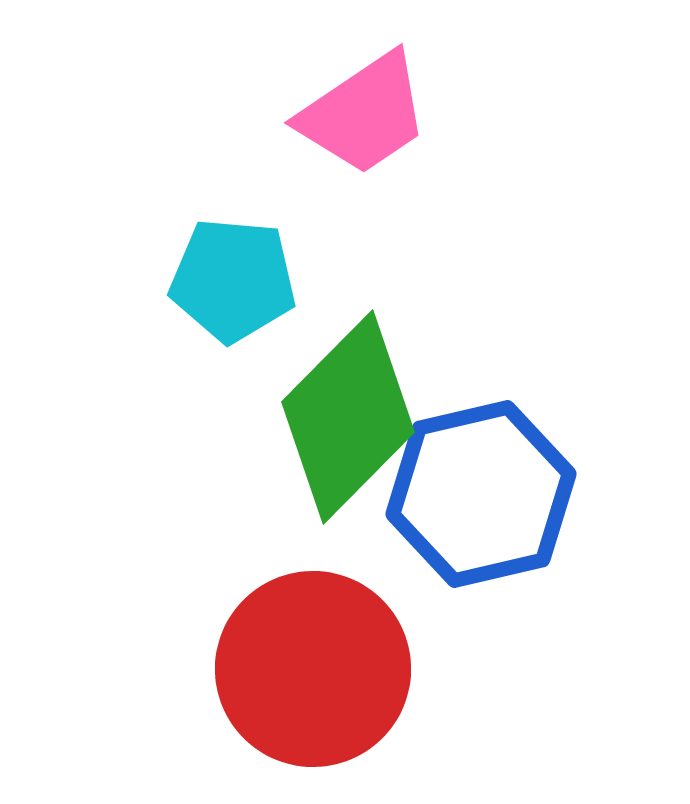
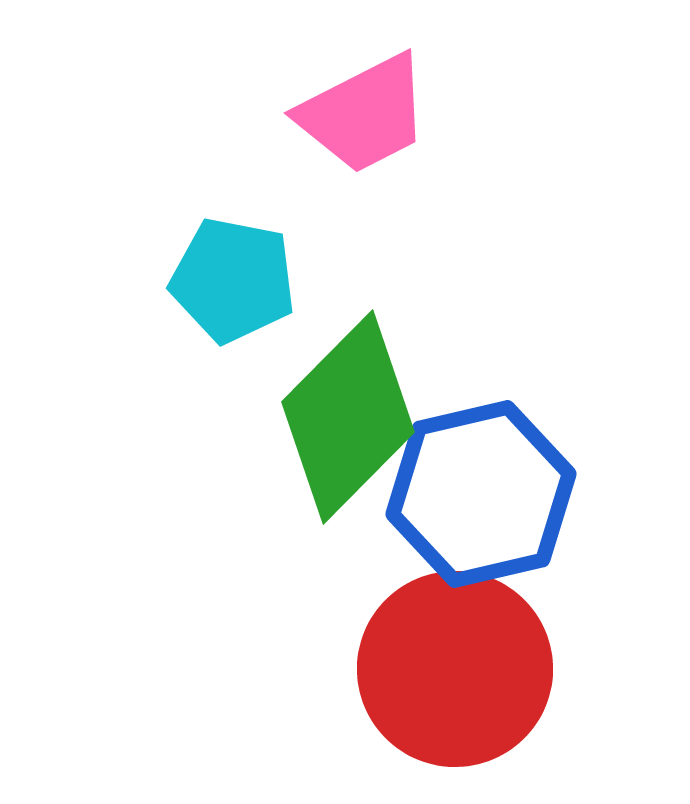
pink trapezoid: rotated 7 degrees clockwise
cyan pentagon: rotated 6 degrees clockwise
red circle: moved 142 px right
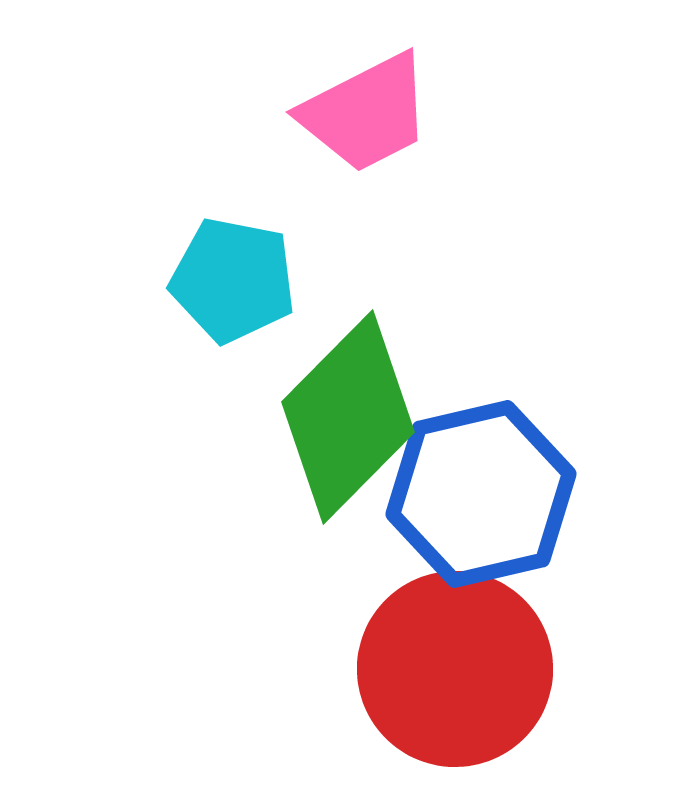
pink trapezoid: moved 2 px right, 1 px up
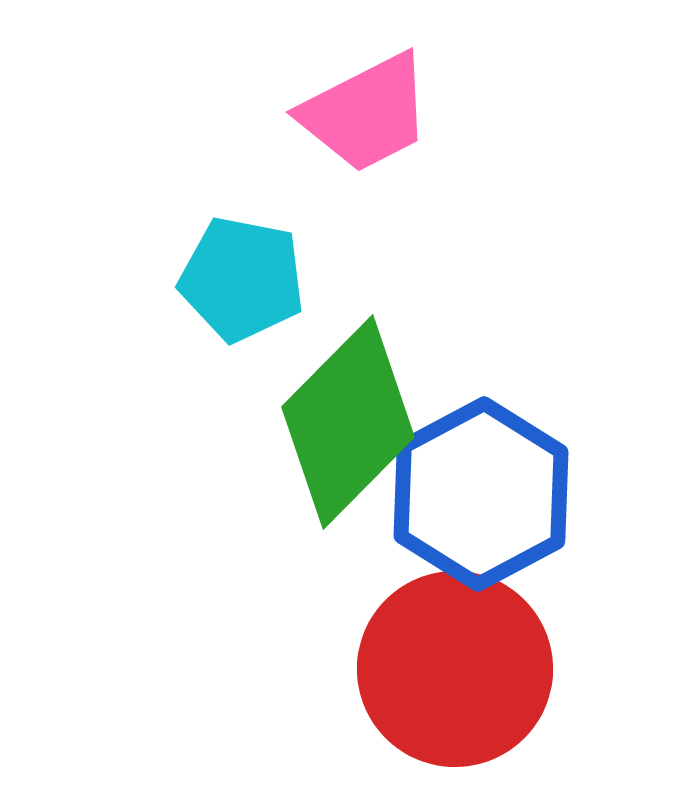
cyan pentagon: moved 9 px right, 1 px up
green diamond: moved 5 px down
blue hexagon: rotated 15 degrees counterclockwise
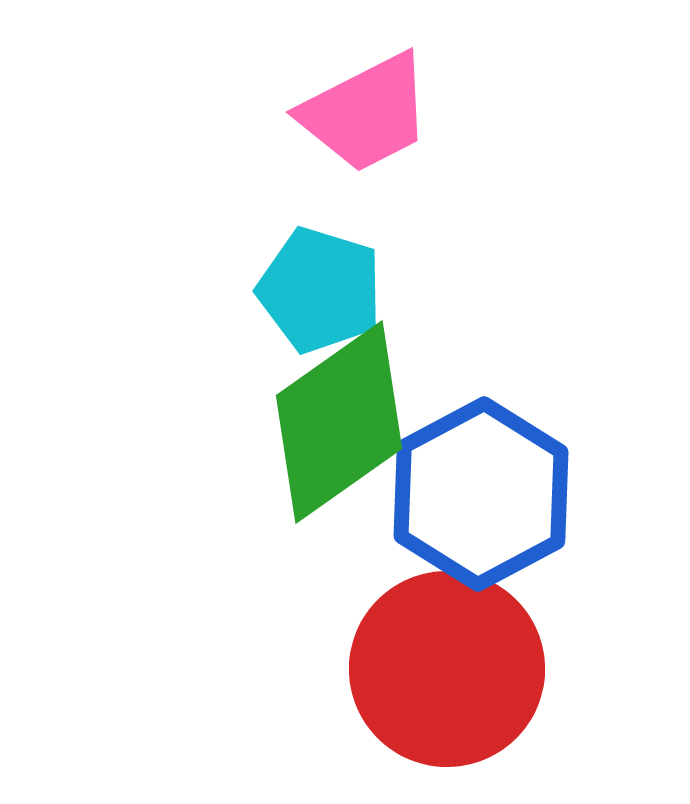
cyan pentagon: moved 78 px right, 11 px down; rotated 6 degrees clockwise
green diamond: moved 9 px left; rotated 10 degrees clockwise
red circle: moved 8 px left
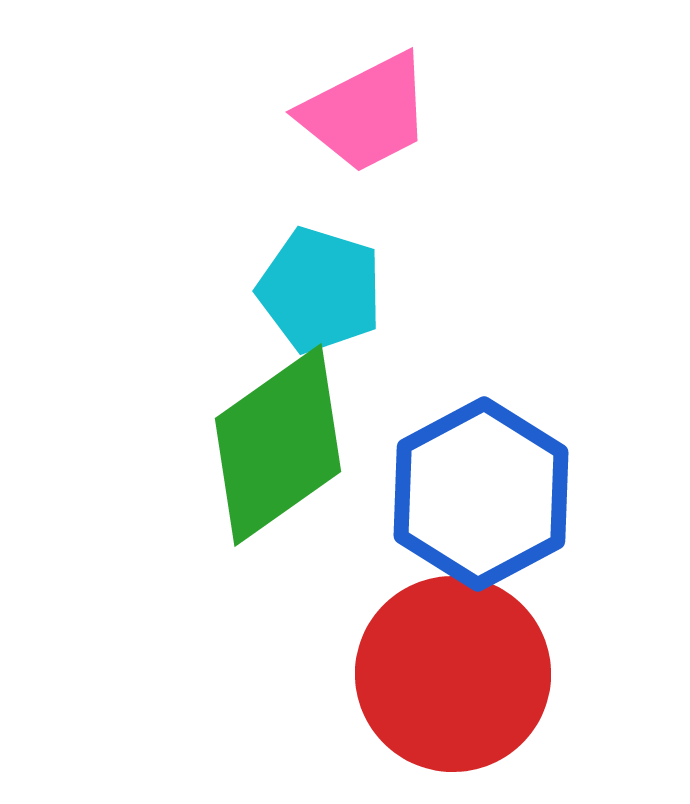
green diamond: moved 61 px left, 23 px down
red circle: moved 6 px right, 5 px down
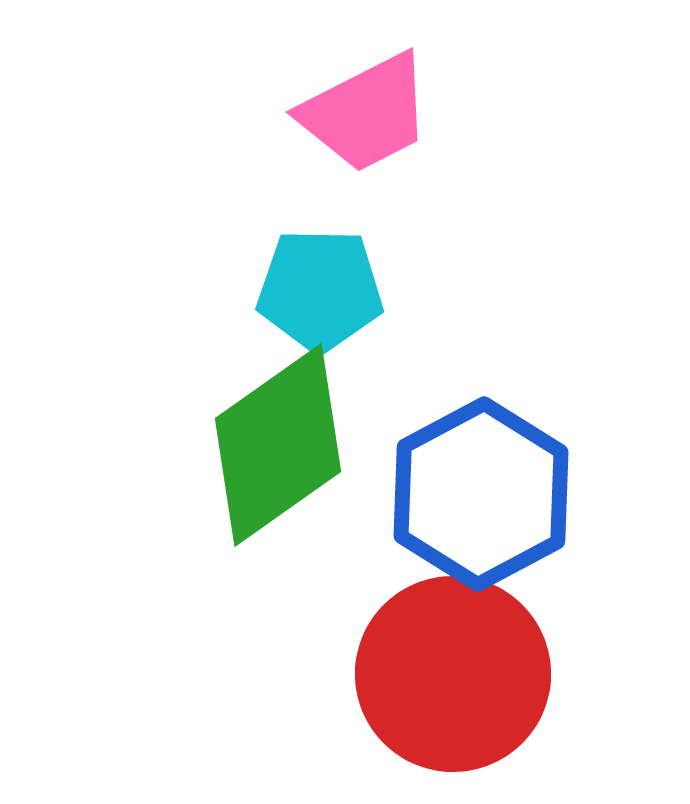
cyan pentagon: rotated 16 degrees counterclockwise
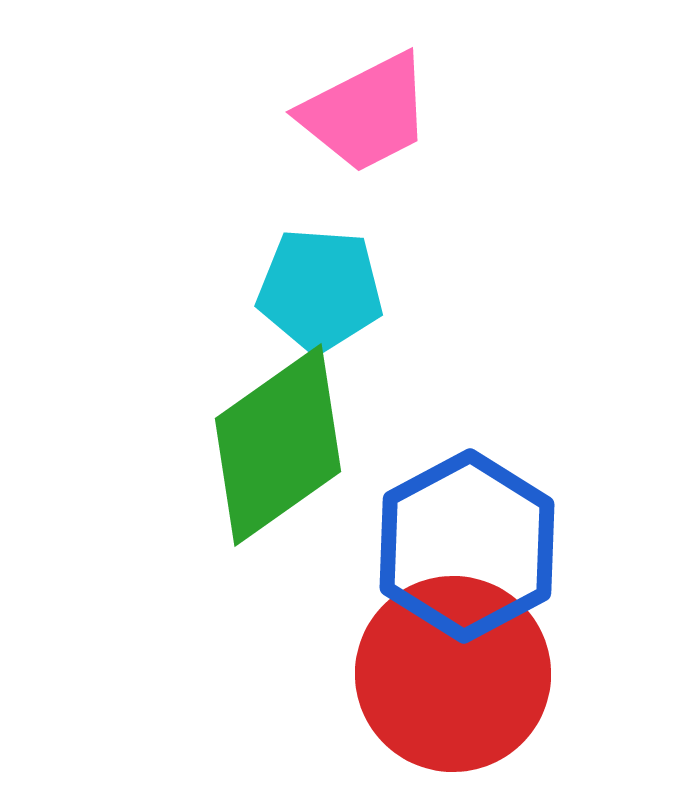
cyan pentagon: rotated 3 degrees clockwise
blue hexagon: moved 14 px left, 52 px down
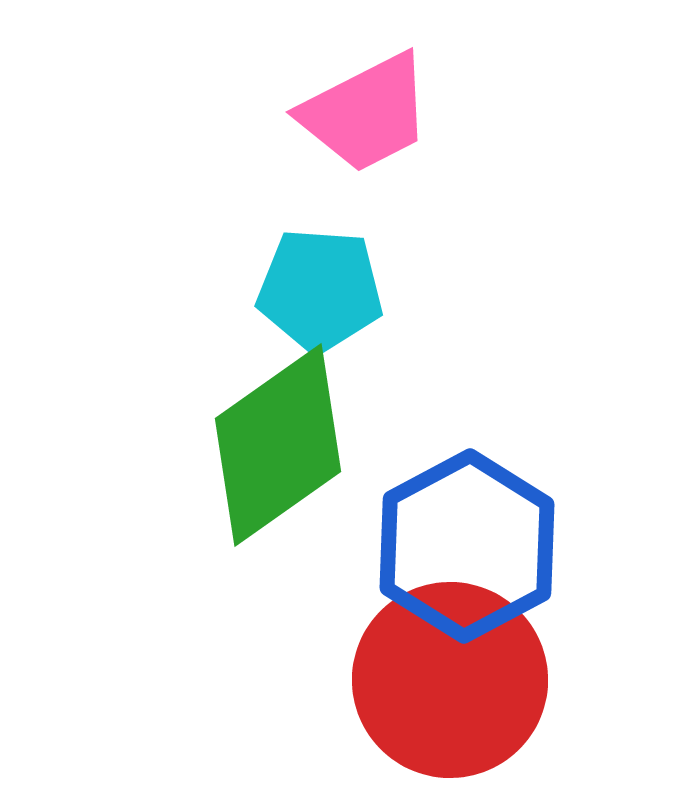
red circle: moved 3 px left, 6 px down
